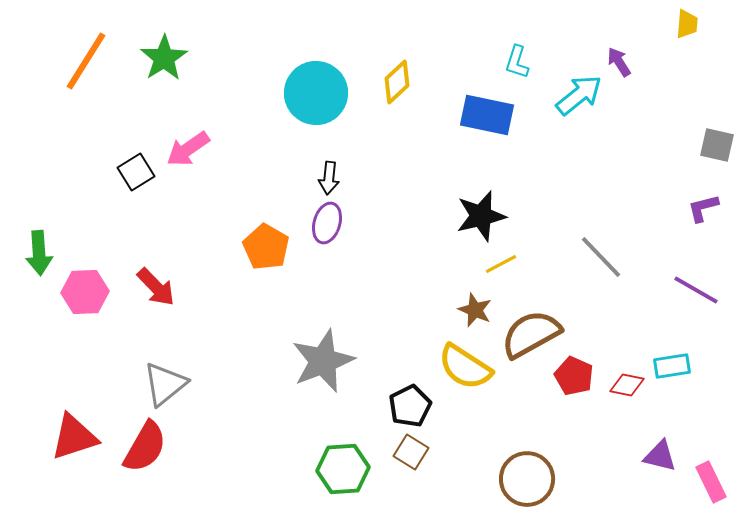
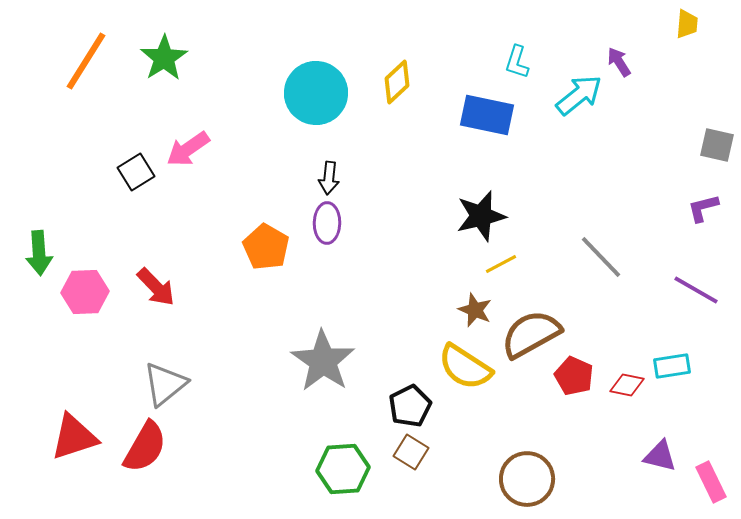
purple ellipse: rotated 15 degrees counterclockwise
gray star: rotated 16 degrees counterclockwise
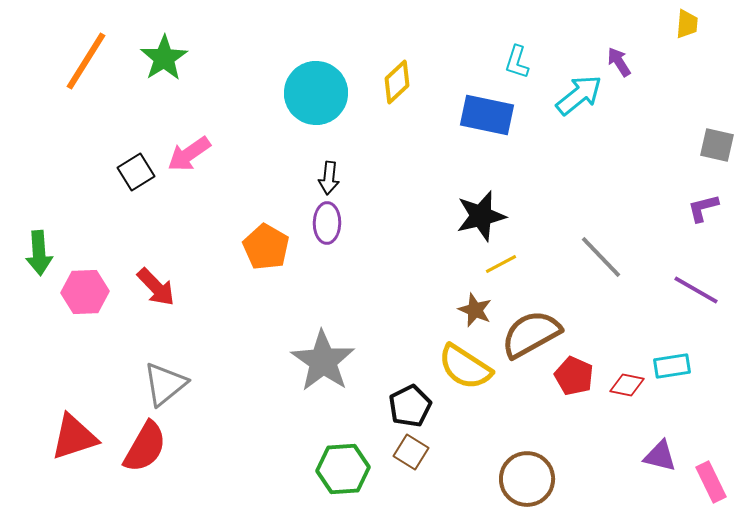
pink arrow: moved 1 px right, 5 px down
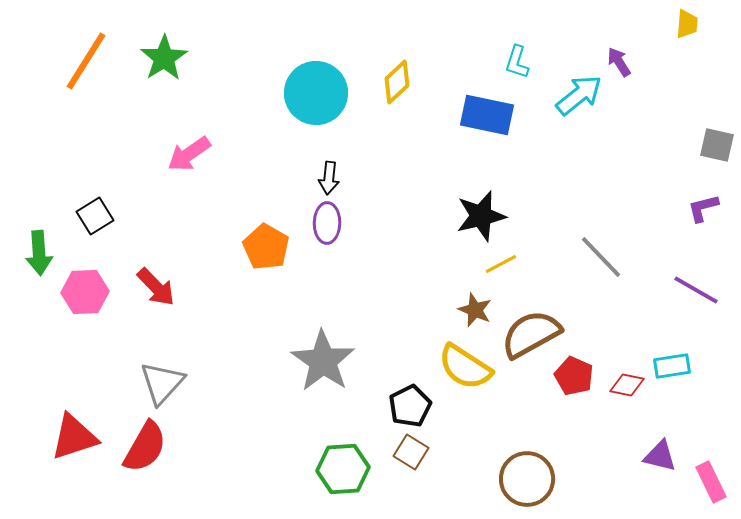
black square: moved 41 px left, 44 px down
gray triangle: moved 3 px left, 1 px up; rotated 9 degrees counterclockwise
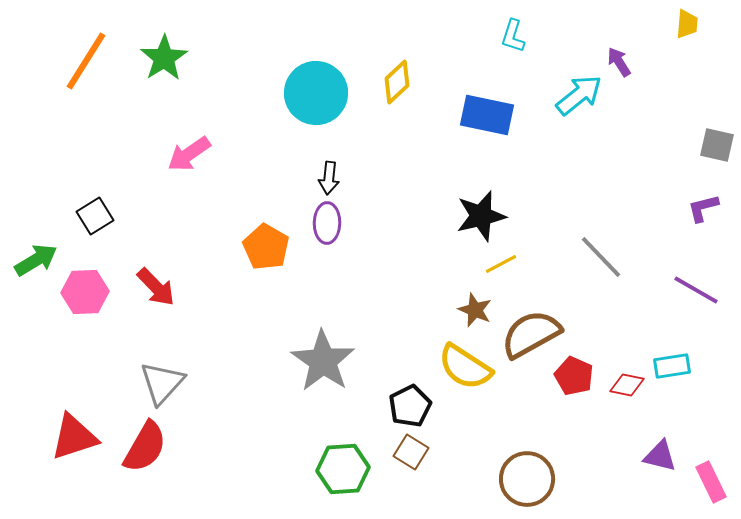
cyan L-shape: moved 4 px left, 26 px up
green arrow: moved 3 px left, 7 px down; rotated 117 degrees counterclockwise
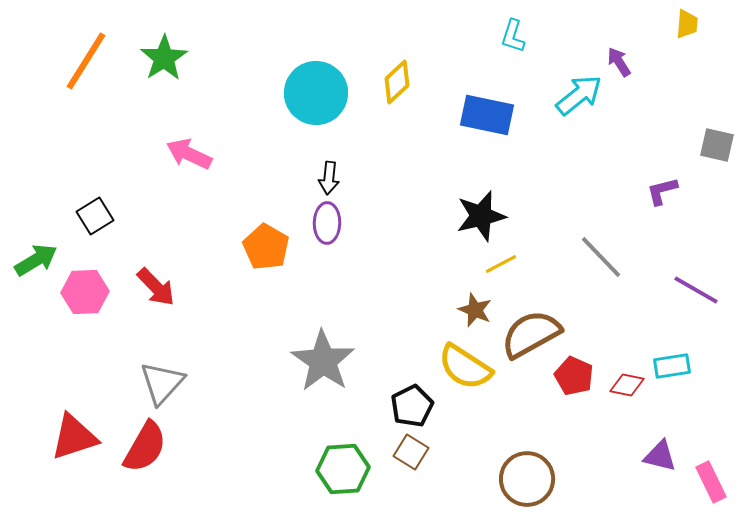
pink arrow: rotated 60 degrees clockwise
purple L-shape: moved 41 px left, 17 px up
black pentagon: moved 2 px right
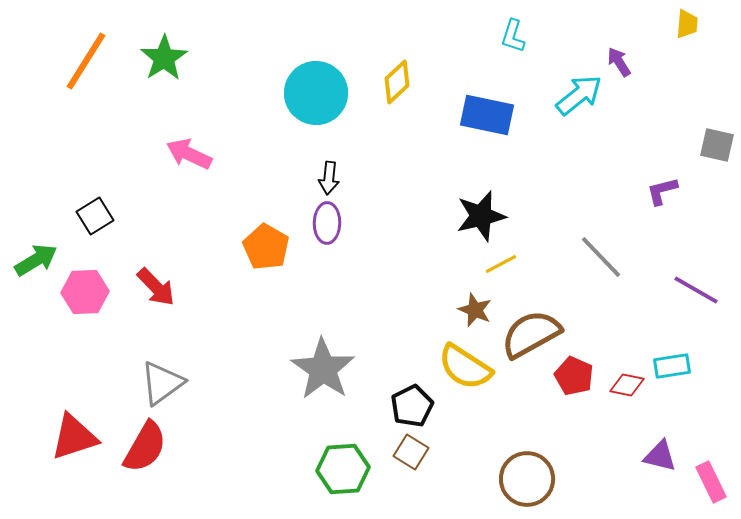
gray star: moved 8 px down
gray triangle: rotated 12 degrees clockwise
